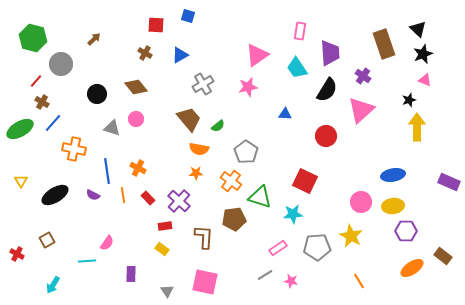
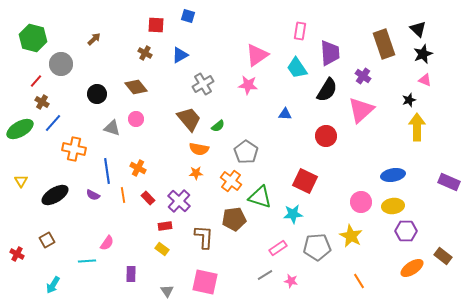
pink star at (248, 87): moved 2 px up; rotated 18 degrees clockwise
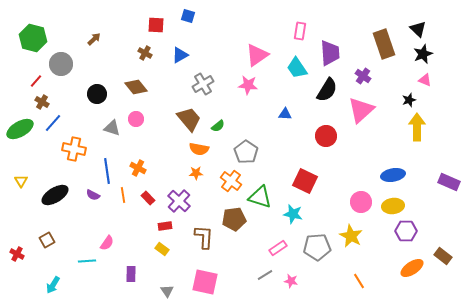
cyan star at (293, 214): rotated 18 degrees clockwise
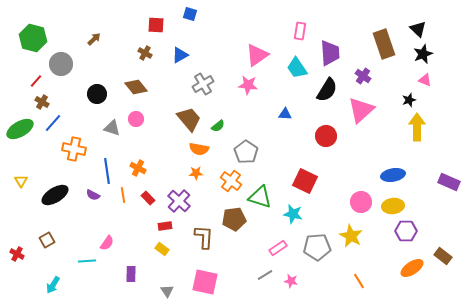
blue square at (188, 16): moved 2 px right, 2 px up
